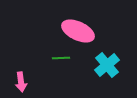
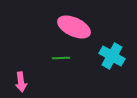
pink ellipse: moved 4 px left, 4 px up
cyan cross: moved 5 px right, 9 px up; rotated 20 degrees counterclockwise
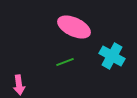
green line: moved 4 px right, 4 px down; rotated 18 degrees counterclockwise
pink arrow: moved 2 px left, 3 px down
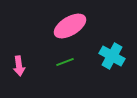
pink ellipse: moved 4 px left, 1 px up; rotated 56 degrees counterclockwise
pink arrow: moved 19 px up
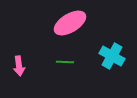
pink ellipse: moved 3 px up
green line: rotated 24 degrees clockwise
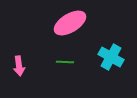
cyan cross: moved 1 px left, 1 px down
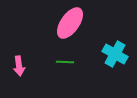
pink ellipse: rotated 24 degrees counterclockwise
cyan cross: moved 4 px right, 3 px up
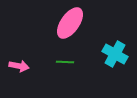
pink arrow: rotated 72 degrees counterclockwise
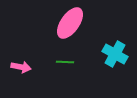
pink arrow: moved 2 px right, 1 px down
